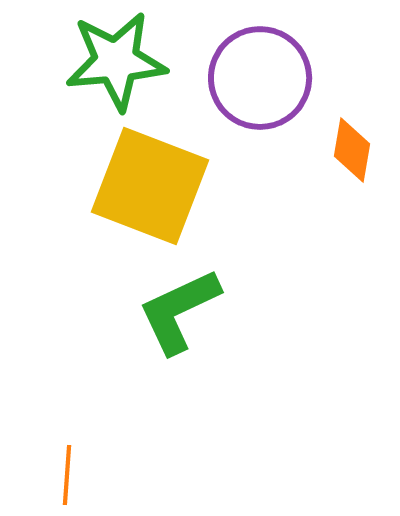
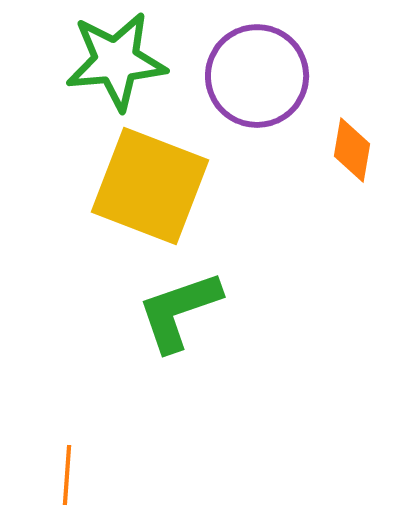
purple circle: moved 3 px left, 2 px up
green L-shape: rotated 6 degrees clockwise
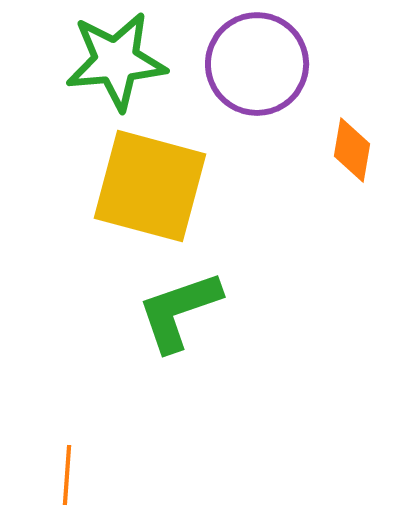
purple circle: moved 12 px up
yellow square: rotated 6 degrees counterclockwise
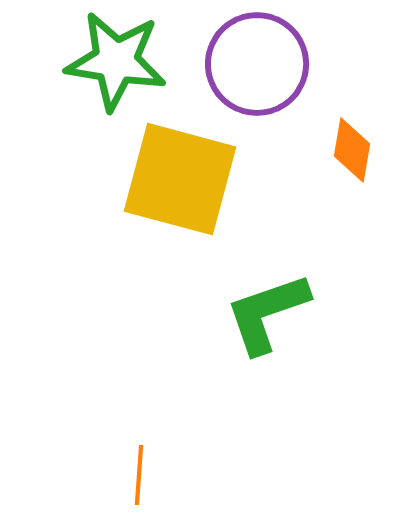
green star: rotated 14 degrees clockwise
yellow square: moved 30 px right, 7 px up
green L-shape: moved 88 px right, 2 px down
orange line: moved 72 px right
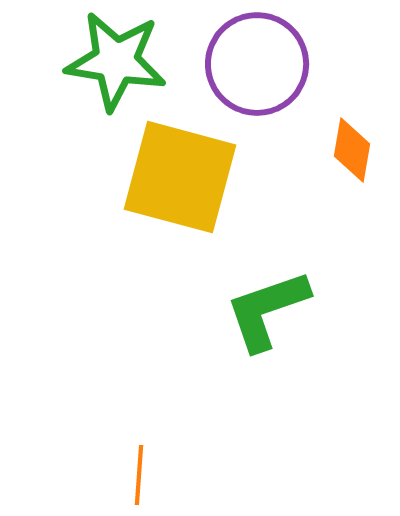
yellow square: moved 2 px up
green L-shape: moved 3 px up
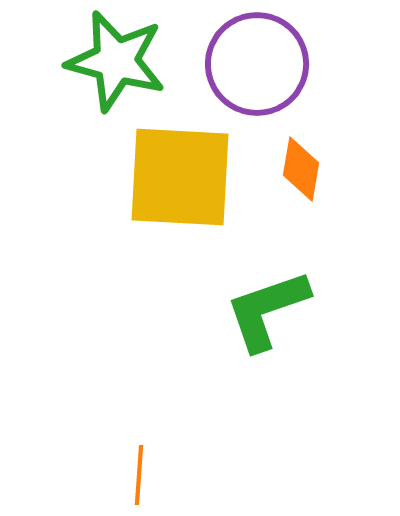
green star: rotated 6 degrees clockwise
orange diamond: moved 51 px left, 19 px down
yellow square: rotated 12 degrees counterclockwise
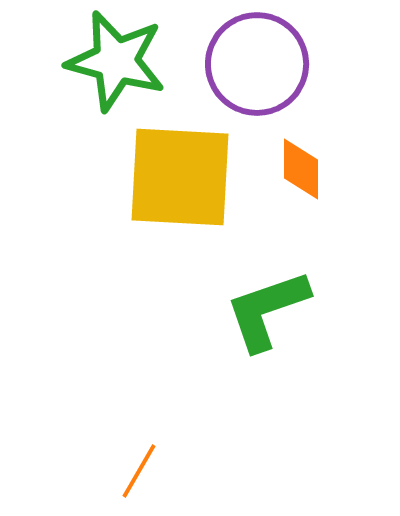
orange diamond: rotated 10 degrees counterclockwise
orange line: moved 4 px up; rotated 26 degrees clockwise
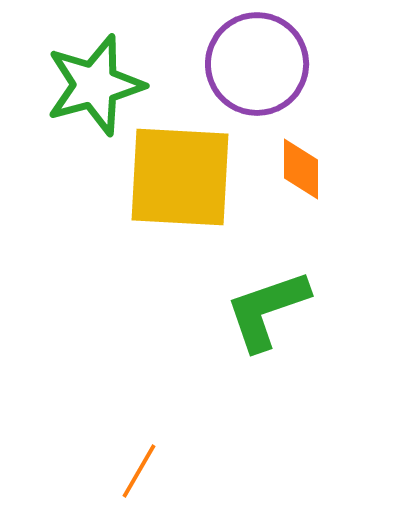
green star: moved 21 px left, 24 px down; rotated 30 degrees counterclockwise
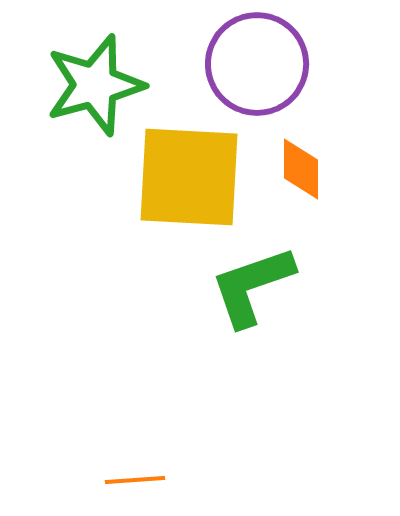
yellow square: moved 9 px right
green L-shape: moved 15 px left, 24 px up
orange line: moved 4 px left, 9 px down; rotated 56 degrees clockwise
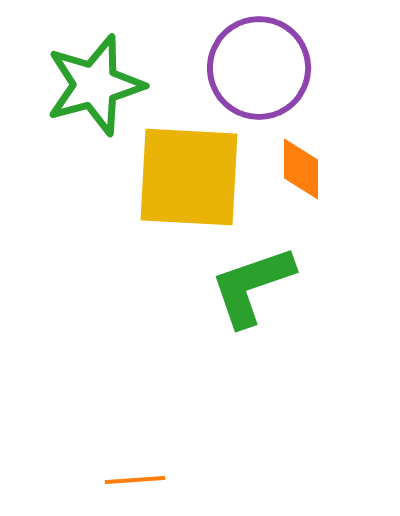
purple circle: moved 2 px right, 4 px down
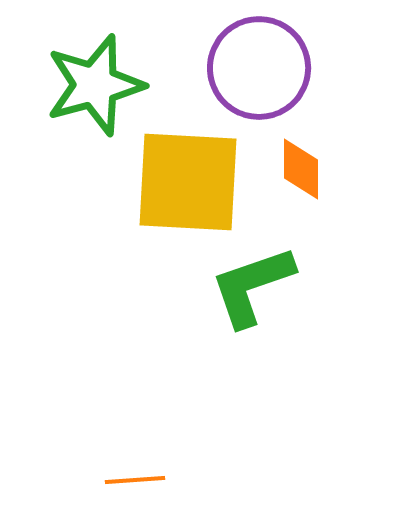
yellow square: moved 1 px left, 5 px down
